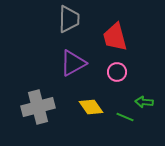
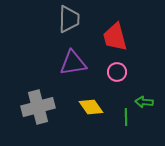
purple triangle: rotated 20 degrees clockwise
green line: moved 1 px right; rotated 66 degrees clockwise
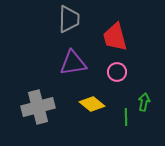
green arrow: rotated 96 degrees clockwise
yellow diamond: moved 1 px right, 3 px up; rotated 15 degrees counterclockwise
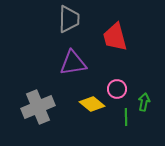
pink circle: moved 17 px down
gray cross: rotated 8 degrees counterclockwise
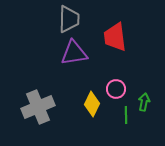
red trapezoid: rotated 8 degrees clockwise
purple triangle: moved 1 px right, 10 px up
pink circle: moved 1 px left
yellow diamond: rotated 75 degrees clockwise
green line: moved 2 px up
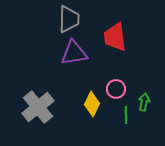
gray cross: rotated 16 degrees counterclockwise
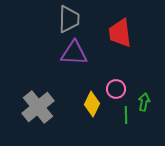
red trapezoid: moved 5 px right, 4 px up
purple triangle: rotated 12 degrees clockwise
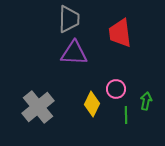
green arrow: moved 2 px right, 1 px up
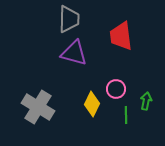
red trapezoid: moved 1 px right, 3 px down
purple triangle: rotated 12 degrees clockwise
gray cross: rotated 20 degrees counterclockwise
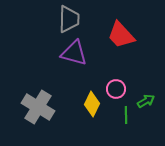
red trapezoid: moved 1 px up; rotated 36 degrees counterclockwise
green arrow: rotated 48 degrees clockwise
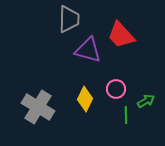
purple triangle: moved 14 px right, 3 px up
yellow diamond: moved 7 px left, 5 px up
